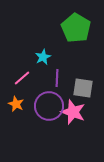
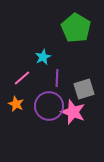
gray square: moved 1 px right, 1 px down; rotated 25 degrees counterclockwise
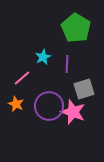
purple line: moved 10 px right, 14 px up
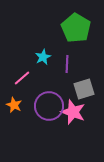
orange star: moved 2 px left, 1 px down
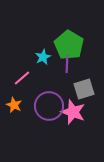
green pentagon: moved 7 px left, 17 px down
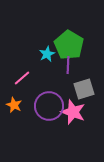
cyan star: moved 4 px right, 3 px up
purple line: moved 1 px right, 1 px down
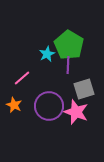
pink star: moved 3 px right
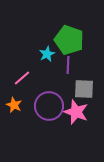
green pentagon: moved 5 px up; rotated 12 degrees counterclockwise
gray square: rotated 20 degrees clockwise
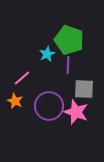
orange star: moved 1 px right, 4 px up
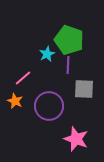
pink line: moved 1 px right
pink star: moved 27 px down
